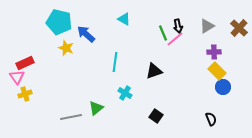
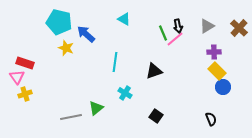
red rectangle: rotated 42 degrees clockwise
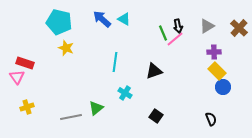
blue arrow: moved 16 px right, 15 px up
yellow cross: moved 2 px right, 13 px down
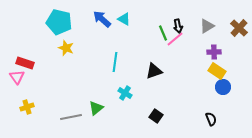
yellow rectangle: rotated 12 degrees counterclockwise
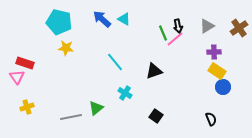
brown cross: rotated 12 degrees clockwise
yellow star: rotated 14 degrees counterclockwise
cyan line: rotated 48 degrees counterclockwise
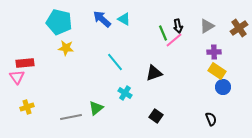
pink line: moved 1 px left, 1 px down
red rectangle: rotated 24 degrees counterclockwise
black triangle: moved 2 px down
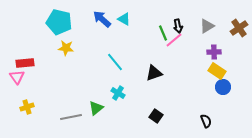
cyan cross: moved 7 px left
black semicircle: moved 5 px left, 2 px down
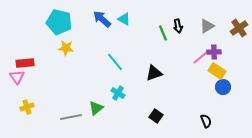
pink line: moved 27 px right, 17 px down
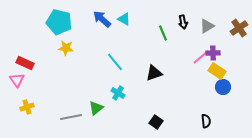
black arrow: moved 5 px right, 4 px up
purple cross: moved 1 px left, 1 px down
red rectangle: rotated 30 degrees clockwise
pink triangle: moved 3 px down
black square: moved 6 px down
black semicircle: rotated 16 degrees clockwise
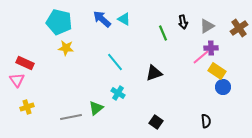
purple cross: moved 2 px left, 5 px up
